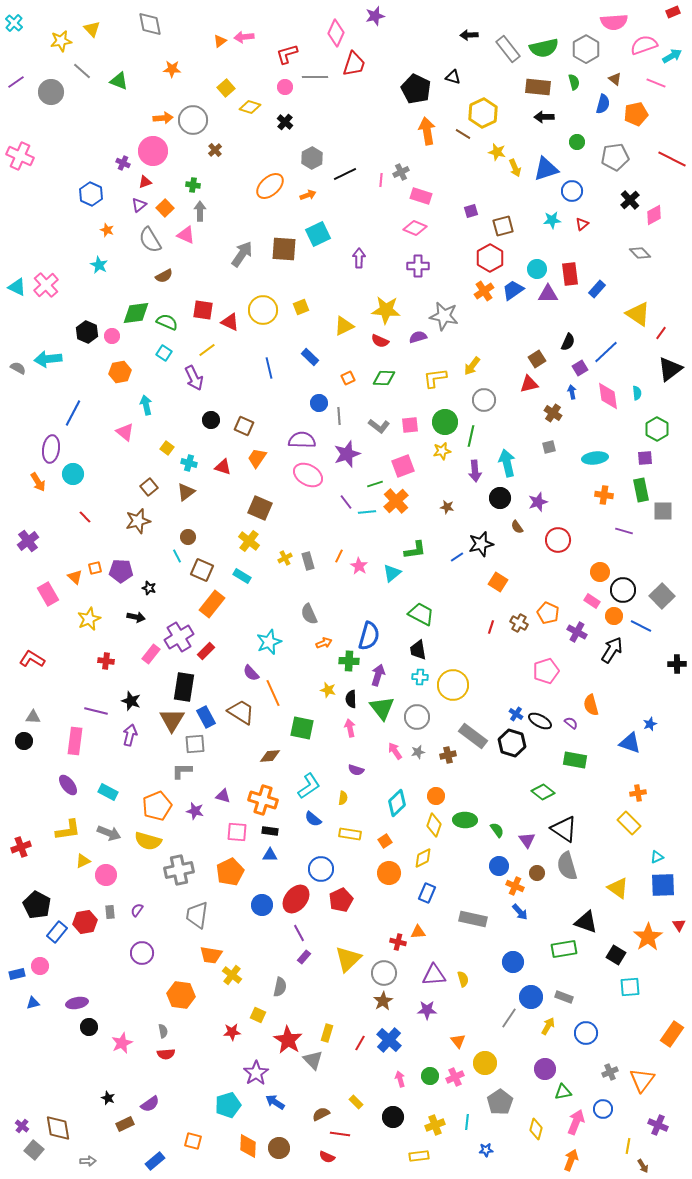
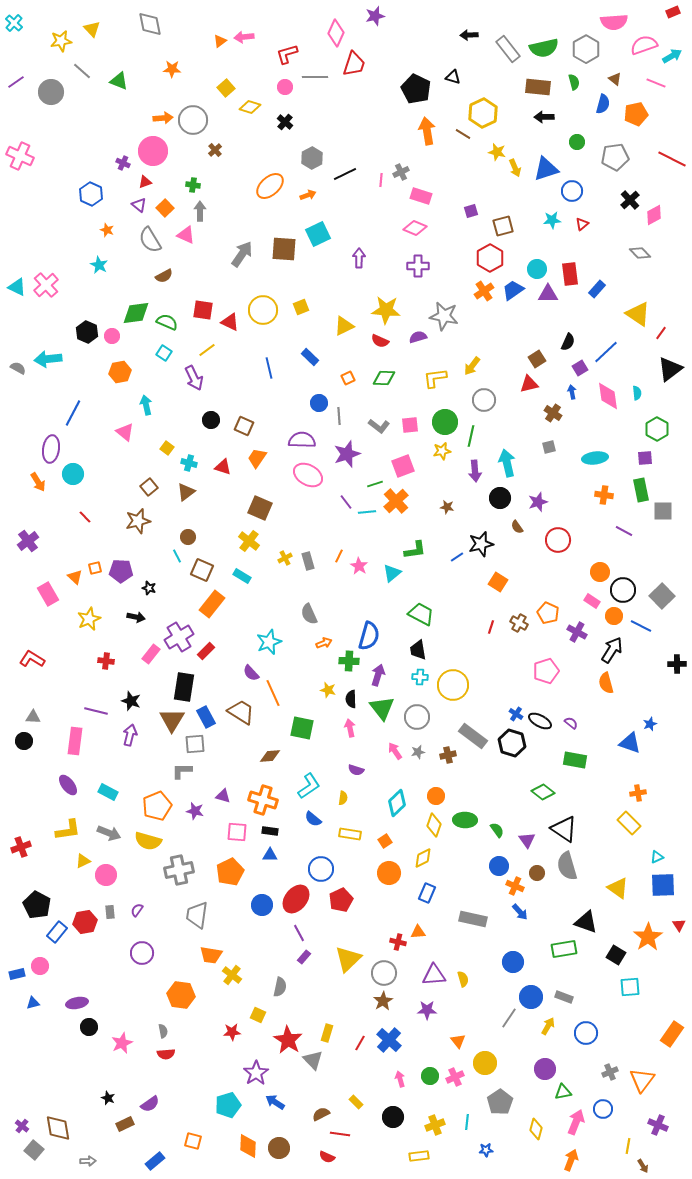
purple triangle at (139, 205): rotated 42 degrees counterclockwise
purple line at (624, 531): rotated 12 degrees clockwise
orange semicircle at (591, 705): moved 15 px right, 22 px up
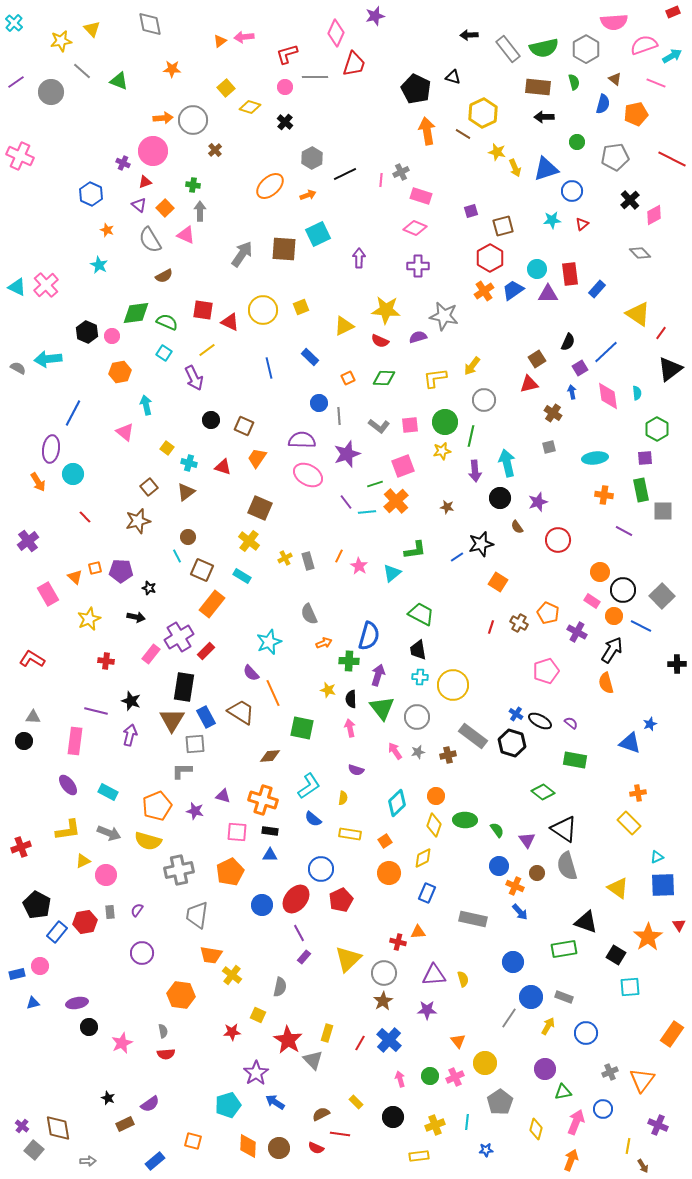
red semicircle at (327, 1157): moved 11 px left, 9 px up
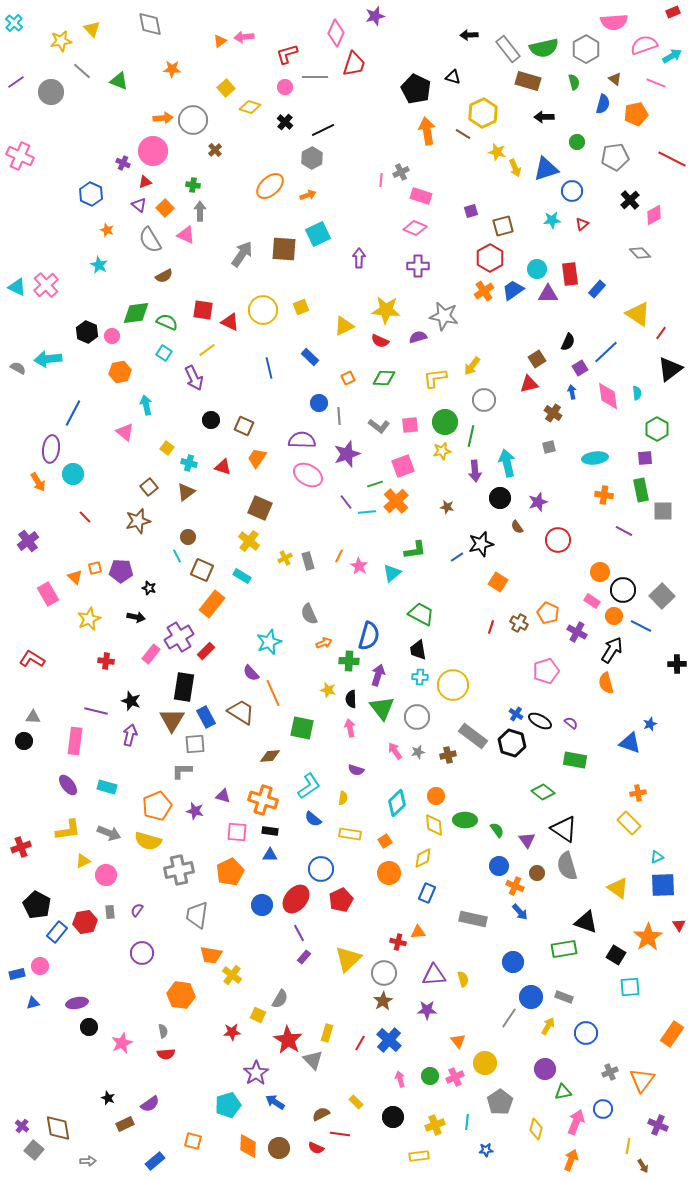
brown rectangle at (538, 87): moved 10 px left, 6 px up; rotated 10 degrees clockwise
black line at (345, 174): moved 22 px left, 44 px up
cyan rectangle at (108, 792): moved 1 px left, 5 px up; rotated 12 degrees counterclockwise
yellow diamond at (434, 825): rotated 25 degrees counterclockwise
gray semicircle at (280, 987): moved 12 px down; rotated 18 degrees clockwise
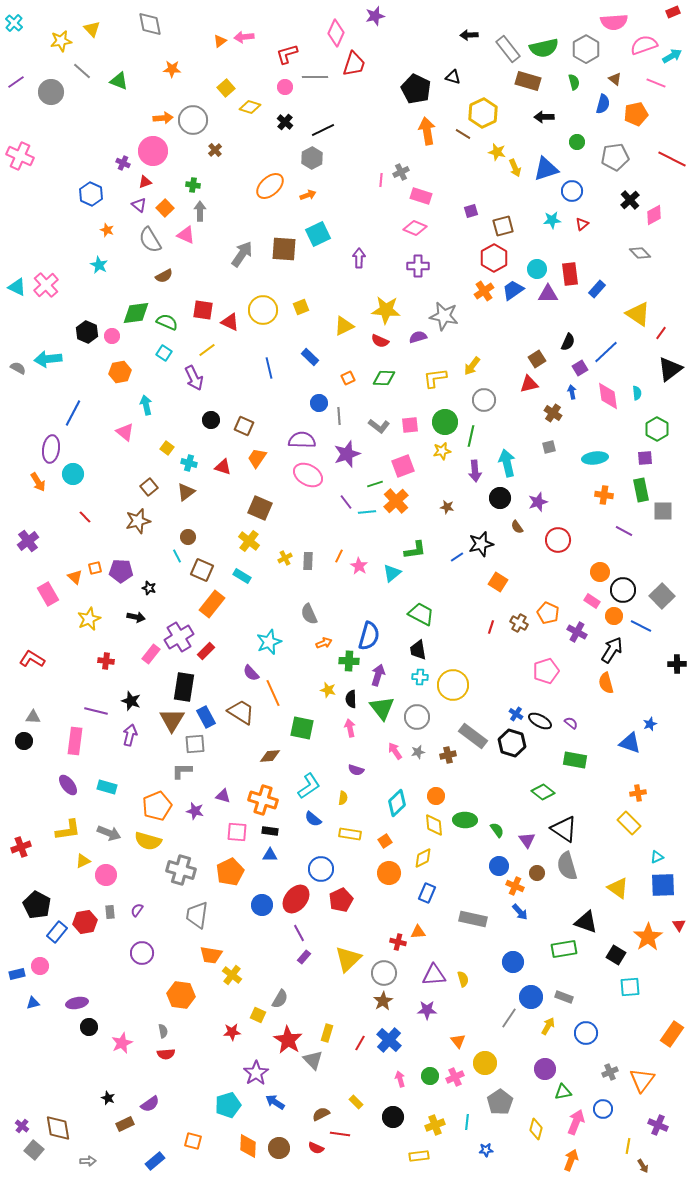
red hexagon at (490, 258): moved 4 px right
gray rectangle at (308, 561): rotated 18 degrees clockwise
gray cross at (179, 870): moved 2 px right; rotated 28 degrees clockwise
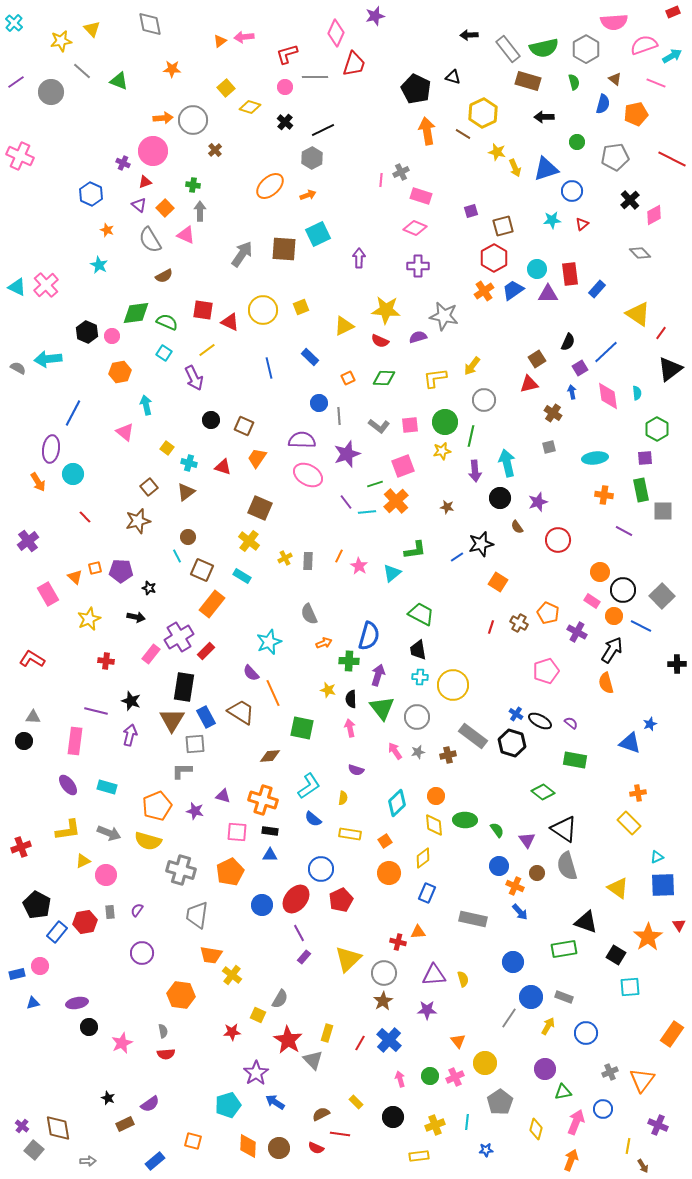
yellow diamond at (423, 858): rotated 10 degrees counterclockwise
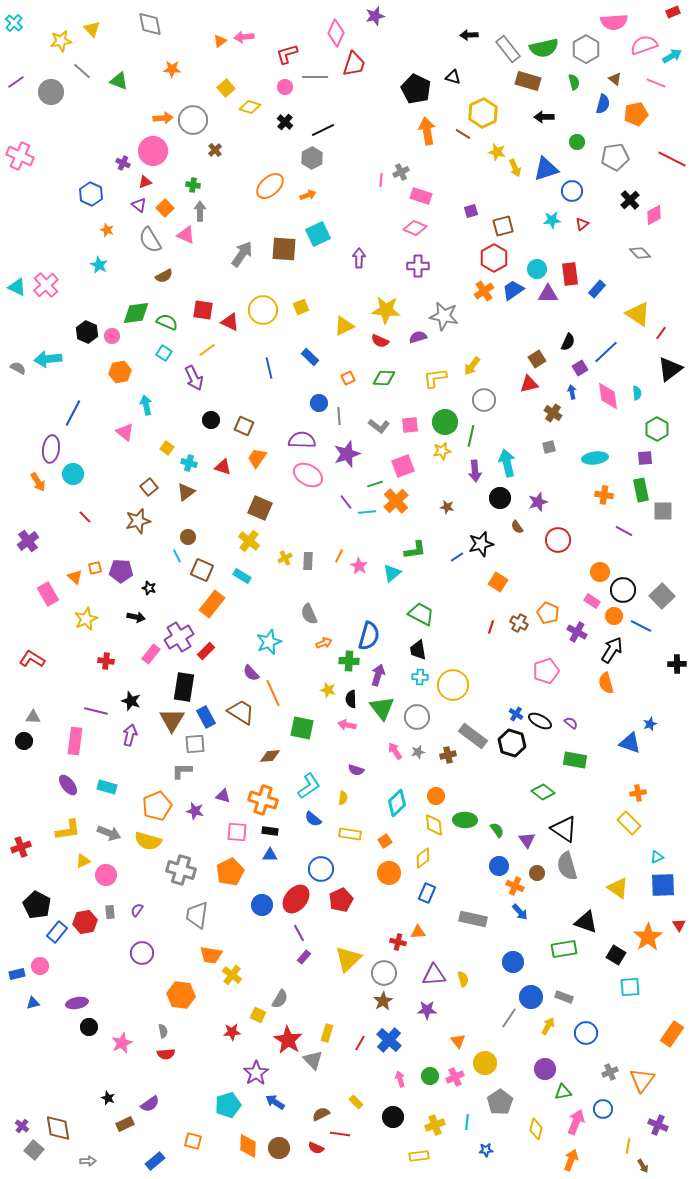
yellow star at (89, 619): moved 3 px left
pink arrow at (350, 728): moved 3 px left, 3 px up; rotated 66 degrees counterclockwise
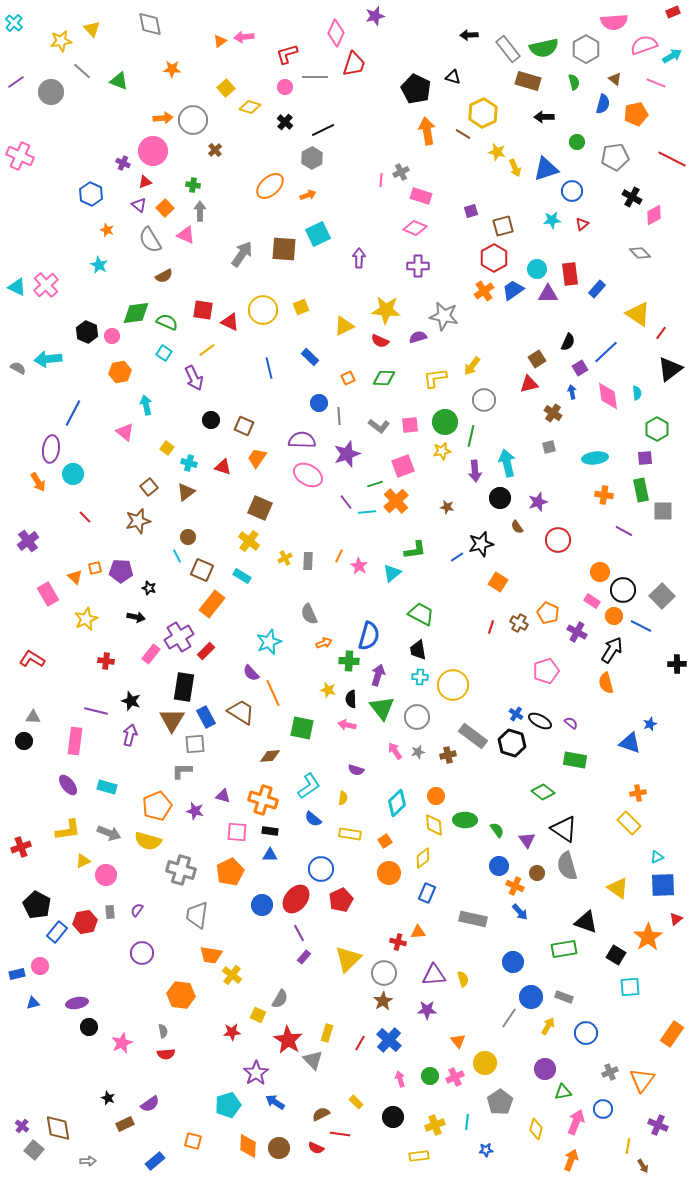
black cross at (630, 200): moved 2 px right, 3 px up; rotated 18 degrees counterclockwise
red triangle at (679, 925): moved 3 px left, 6 px up; rotated 24 degrees clockwise
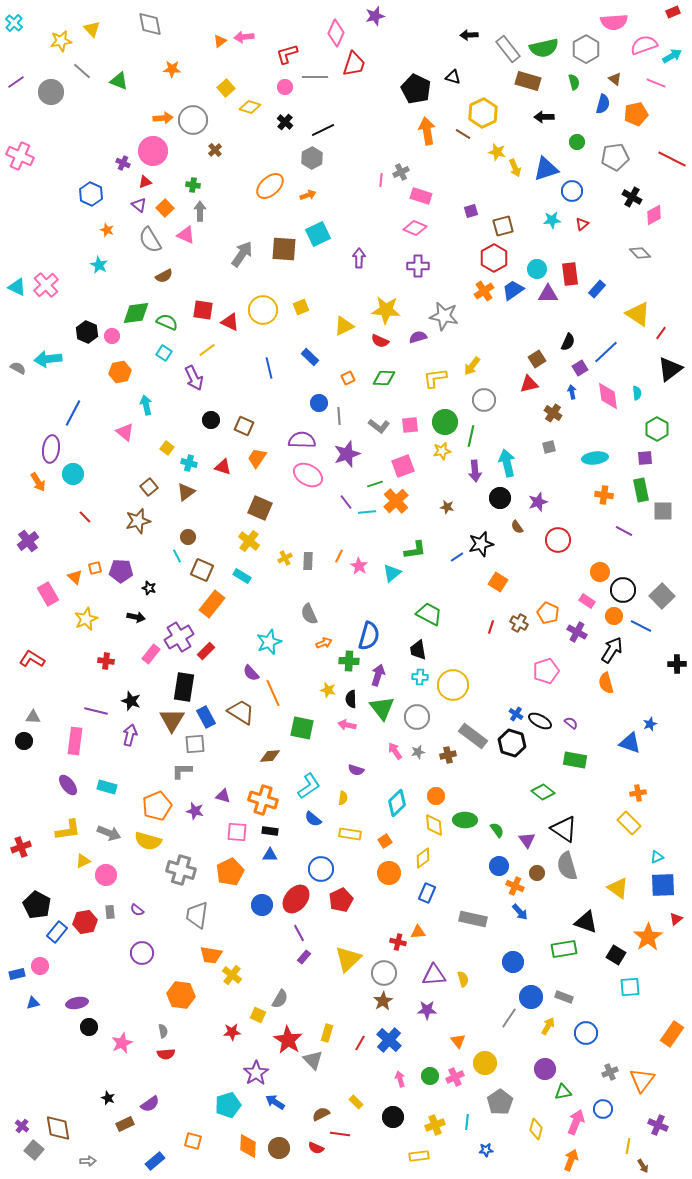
pink rectangle at (592, 601): moved 5 px left
green trapezoid at (421, 614): moved 8 px right
purple semicircle at (137, 910): rotated 88 degrees counterclockwise
